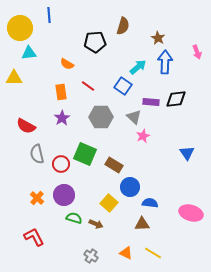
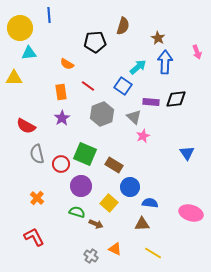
gray hexagon: moved 1 px right, 3 px up; rotated 20 degrees counterclockwise
purple circle: moved 17 px right, 9 px up
green semicircle: moved 3 px right, 6 px up
orange triangle: moved 11 px left, 4 px up
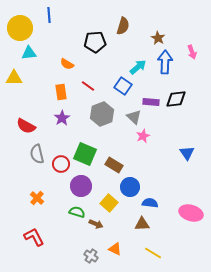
pink arrow: moved 5 px left
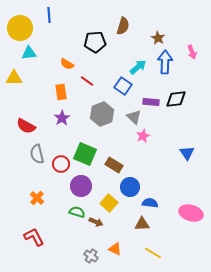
red line: moved 1 px left, 5 px up
brown arrow: moved 2 px up
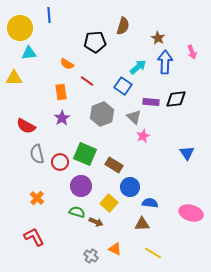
red circle: moved 1 px left, 2 px up
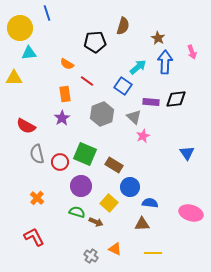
blue line: moved 2 px left, 2 px up; rotated 14 degrees counterclockwise
orange rectangle: moved 4 px right, 2 px down
yellow line: rotated 30 degrees counterclockwise
